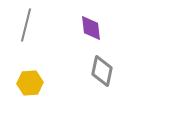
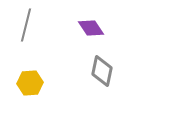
purple diamond: rotated 28 degrees counterclockwise
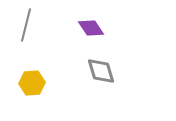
gray diamond: moved 1 px left; rotated 28 degrees counterclockwise
yellow hexagon: moved 2 px right
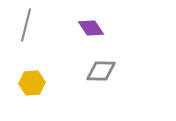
gray diamond: rotated 72 degrees counterclockwise
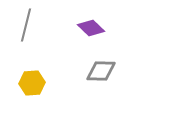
purple diamond: rotated 12 degrees counterclockwise
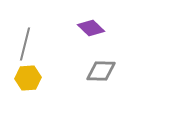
gray line: moved 1 px left, 19 px down
yellow hexagon: moved 4 px left, 5 px up
